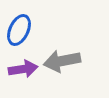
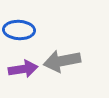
blue ellipse: rotated 68 degrees clockwise
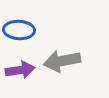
purple arrow: moved 3 px left, 1 px down
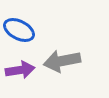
blue ellipse: rotated 24 degrees clockwise
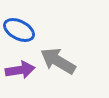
gray arrow: moved 4 px left; rotated 42 degrees clockwise
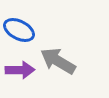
purple arrow: rotated 8 degrees clockwise
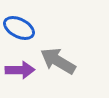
blue ellipse: moved 2 px up
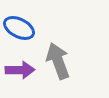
gray arrow: rotated 39 degrees clockwise
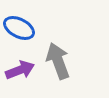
purple arrow: rotated 20 degrees counterclockwise
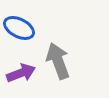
purple arrow: moved 1 px right, 3 px down
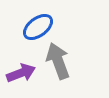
blue ellipse: moved 19 px right, 1 px up; rotated 64 degrees counterclockwise
